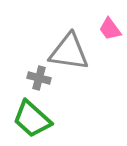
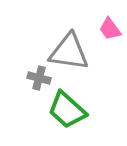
green trapezoid: moved 35 px right, 9 px up
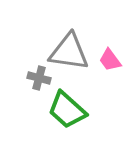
pink trapezoid: moved 31 px down
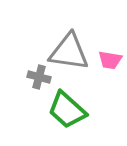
pink trapezoid: rotated 45 degrees counterclockwise
gray cross: moved 1 px up
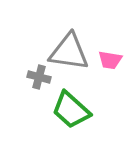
green trapezoid: moved 4 px right
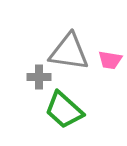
gray cross: rotated 15 degrees counterclockwise
green trapezoid: moved 7 px left
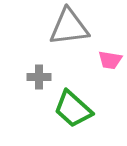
gray triangle: moved 25 px up; rotated 15 degrees counterclockwise
green trapezoid: moved 9 px right, 1 px up
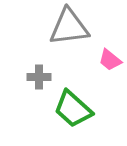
pink trapezoid: rotated 30 degrees clockwise
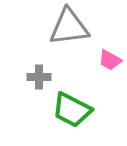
pink trapezoid: rotated 10 degrees counterclockwise
green trapezoid: moved 1 px left, 1 px down; rotated 15 degrees counterclockwise
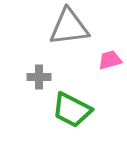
pink trapezoid: rotated 135 degrees clockwise
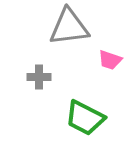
pink trapezoid: rotated 145 degrees counterclockwise
green trapezoid: moved 13 px right, 8 px down
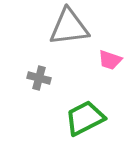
gray cross: moved 1 px down; rotated 15 degrees clockwise
green trapezoid: rotated 126 degrees clockwise
